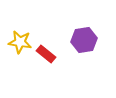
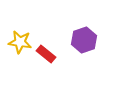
purple hexagon: rotated 10 degrees counterclockwise
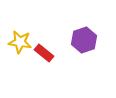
red rectangle: moved 2 px left, 1 px up
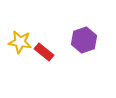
red rectangle: moved 1 px up
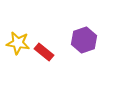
yellow star: moved 2 px left, 1 px down
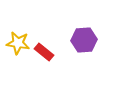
purple hexagon: rotated 15 degrees clockwise
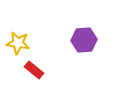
red rectangle: moved 10 px left, 18 px down
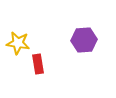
red rectangle: moved 4 px right, 6 px up; rotated 42 degrees clockwise
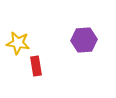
red rectangle: moved 2 px left, 2 px down
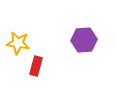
red rectangle: rotated 24 degrees clockwise
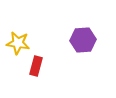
purple hexagon: moved 1 px left
